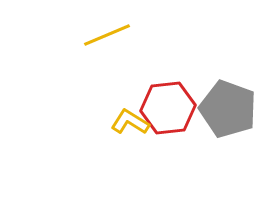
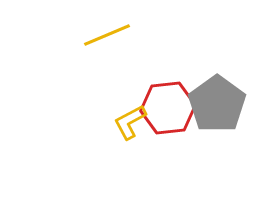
gray pentagon: moved 11 px left, 5 px up; rotated 16 degrees clockwise
yellow L-shape: rotated 60 degrees counterclockwise
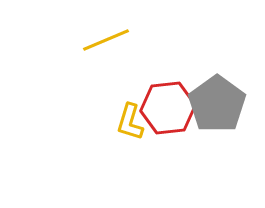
yellow line: moved 1 px left, 5 px down
yellow L-shape: rotated 45 degrees counterclockwise
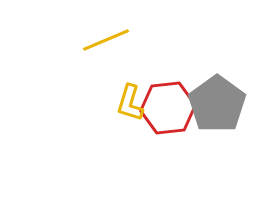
yellow L-shape: moved 19 px up
